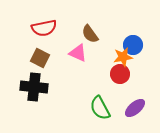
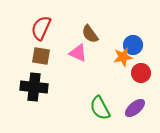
red semicircle: moved 3 px left; rotated 125 degrees clockwise
brown square: moved 1 px right, 2 px up; rotated 18 degrees counterclockwise
red circle: moved 21 px right, 1 px up
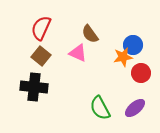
brown square: rotated 30 degrees clockwise
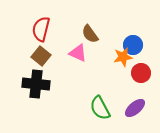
red semicircle: moved 1 px down; rotated 10 degrees counterclockwise
black cross: moved 2 px right, 3 px up
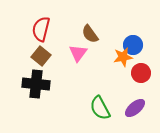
pink triangle: rotated 42 degrees clockwise
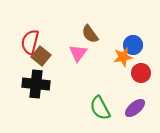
red semicircle: moved 11 px left, 13 px down
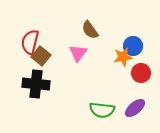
brown semicircle: moved 4 px up
blue circle: moved 1 px down
green semicircle: moved 2 px right, 2 px down; rotated 55 degrees counterclockwise
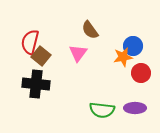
purple ellipse: rotated 40 degrees clockwise
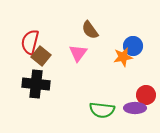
red circle: moved 5 px right, 22 px down
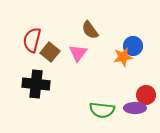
red semicircle: moved 2 px right, 2 px up
brown square: moved 9 px right, 4 px up
